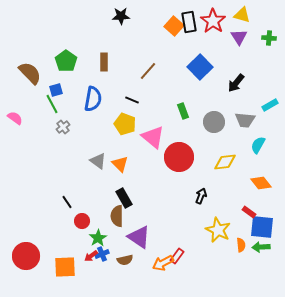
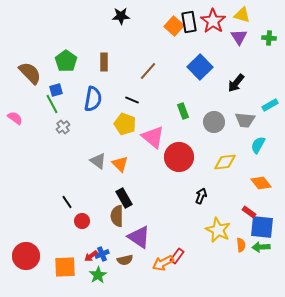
green star at (98, 238): moved 37 px down
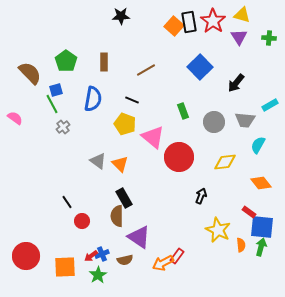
brown line at (148, 71): moved 2 px left, 1 px up; rotated 18 degrees clockwise
green arrow at (261, 247): rotated 108 degrees clockwise
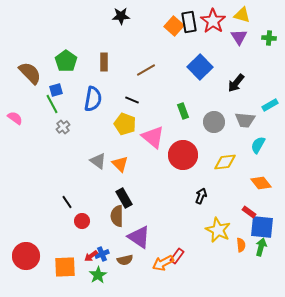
red circle at (179, 157): moved 4 px right, 2 px up
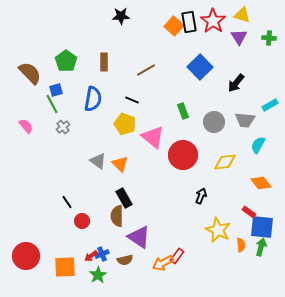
pink semicircle at (15, 118): moved 11 px right, 8 px down; rotated 14 degrees clockwise
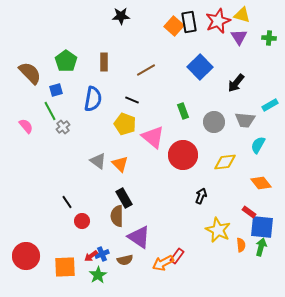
red star at (213, 21): moved 5 px right; rotated 15 degrees clockwise
green line at (52, 104): moved 2 px left, 7 px down
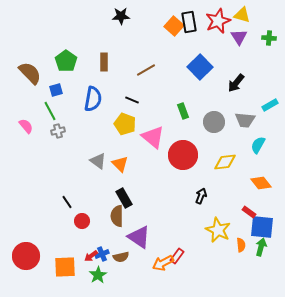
gray cross at (63, 127): moved 5 px left, 4 px down; rotated 24 degrees clockwise
brown semicircle at (125, 260): moved 4 px left, 3 px up
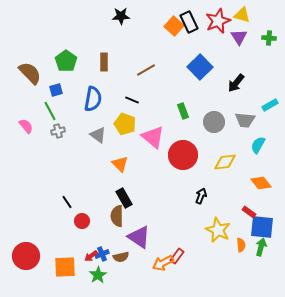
black rectangle at (189, 22): rotated 15 degrees counterclockwise
gray triangle at (98, 161): moved 26 px up
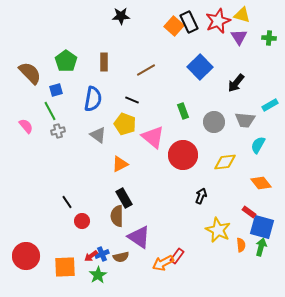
orange triangle at (120, 164): rotated 48 degrees clockwise
blue square at (262, 227): rotated 10 degrees clockwise
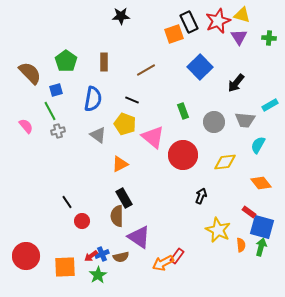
orange square at (174, 26): moved 8 px down; rotated 30 degrees clockwise
